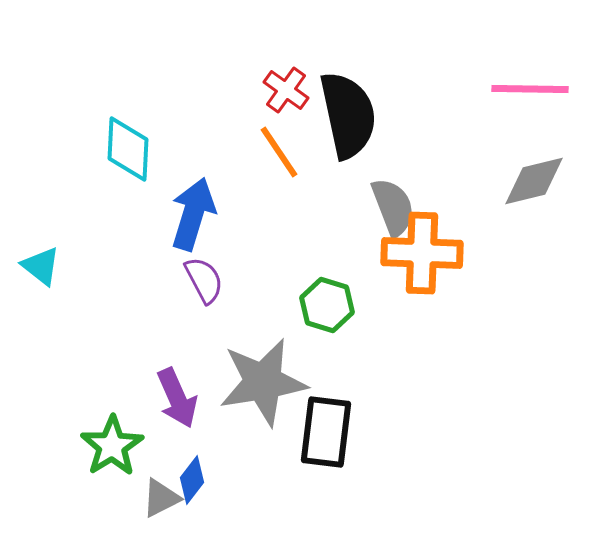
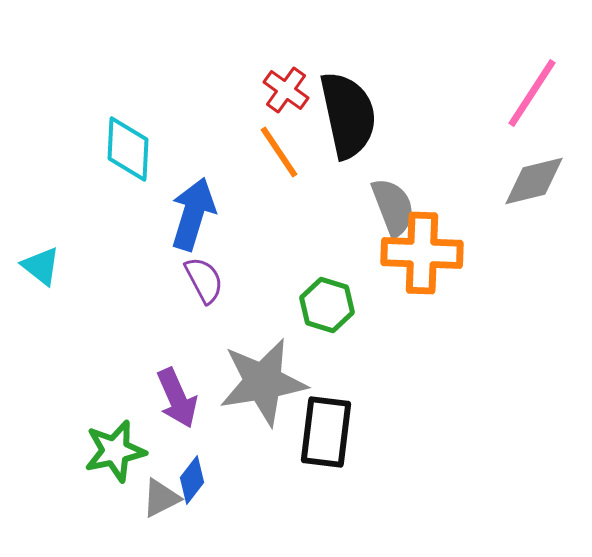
pink line: moved 2 px right, 4 px down; rotated 58 degrees counterclockwise
green star: moved 3 px right, 5 px down; rotated 20 degrees clockwise
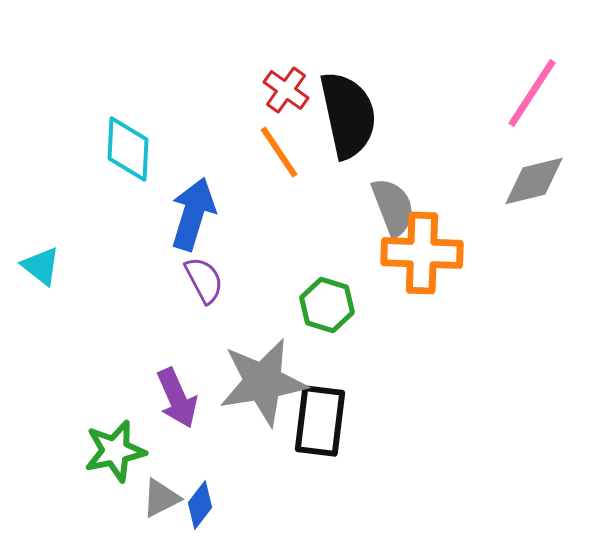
black rectangle: moved 6 px left, 11 px up
blue diamond: moved 8 px right, 25 px down
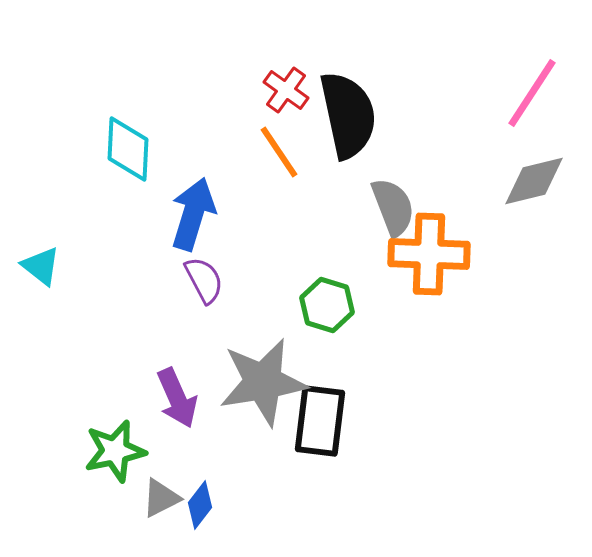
orange cross: moved 7 px right, 1 px down
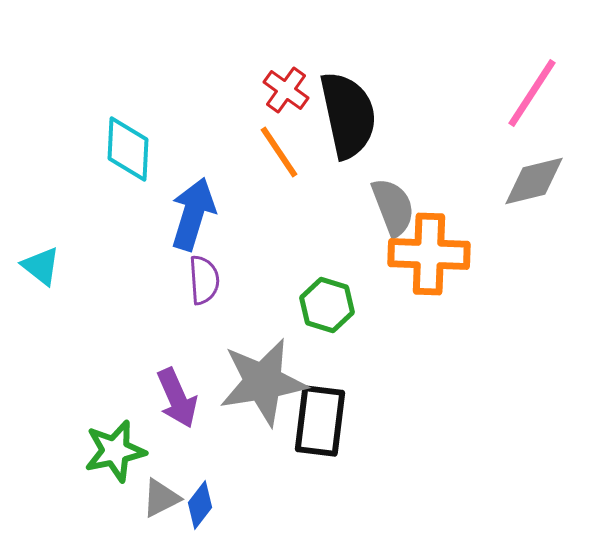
purple semicircle: rotated 24 degrees clockwise
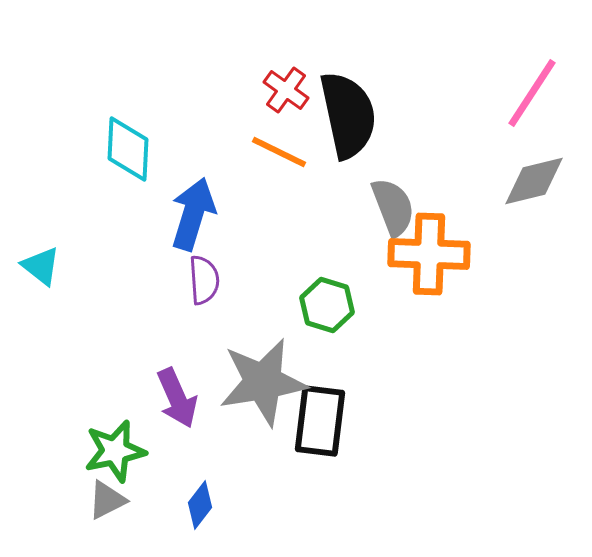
orange line: rotated 30 degrees counterclockwise
gray triangle: moved 54 px left, 2 px down
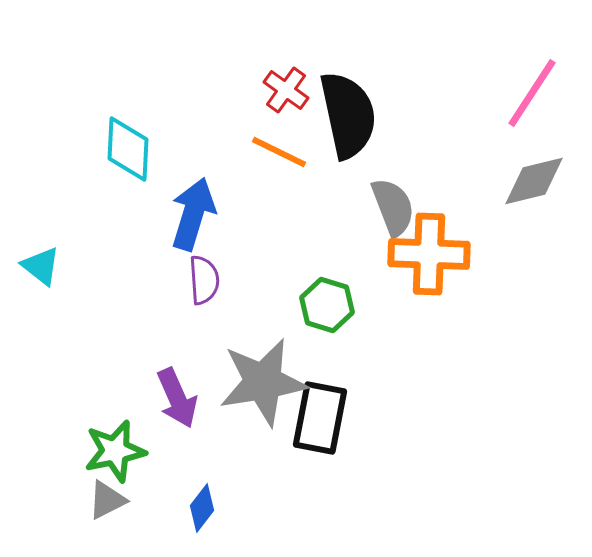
black rectangle: moved 3 px up; rotated 4 degrees clockwise
blue diamond: moved 2 px right, 3 px down
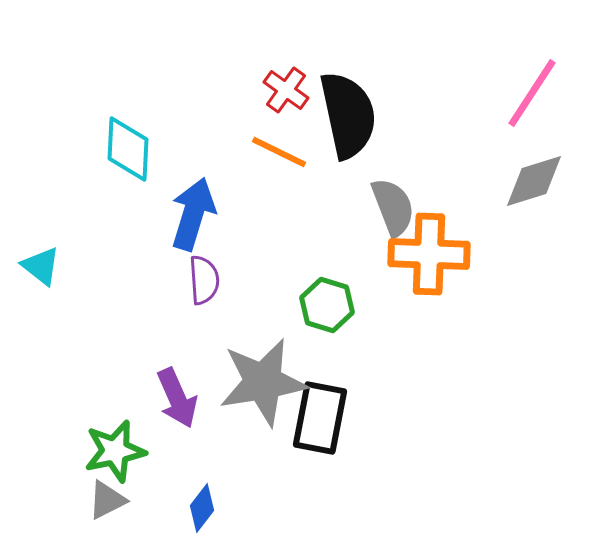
gray diamond: rotated 4 degrees counterclockwise
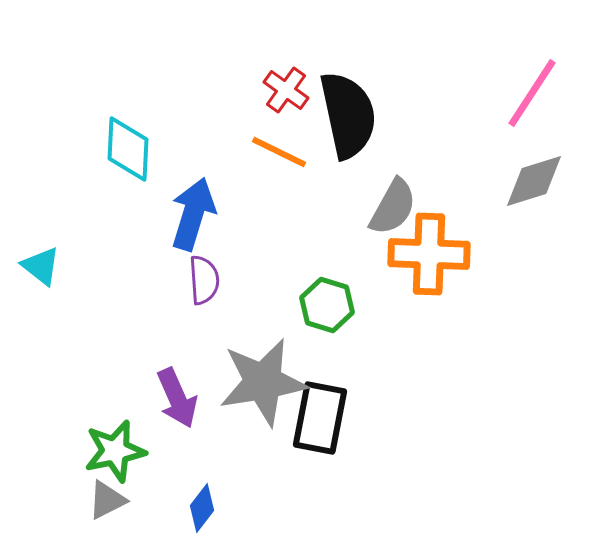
gray semicircle: rotated 50 degrees clockwise
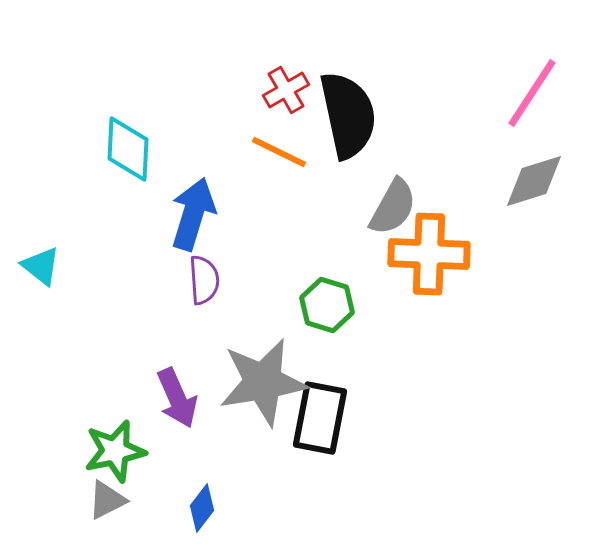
red cross: rotated 24 degrees clockwise
